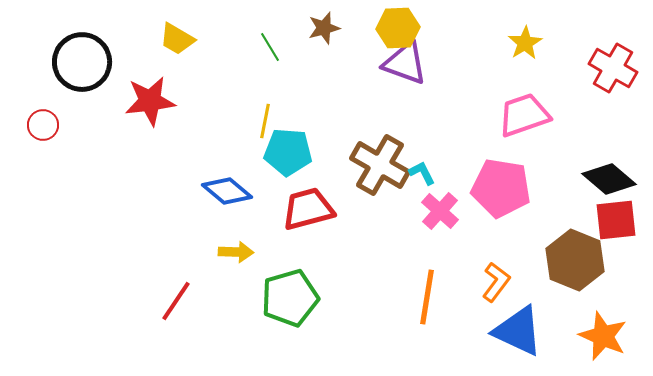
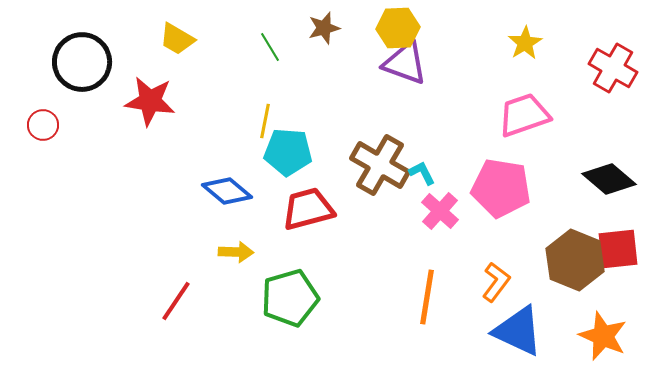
red star: rotated 15 degrees clockwise
red square: moved 2 px right, 29 px down
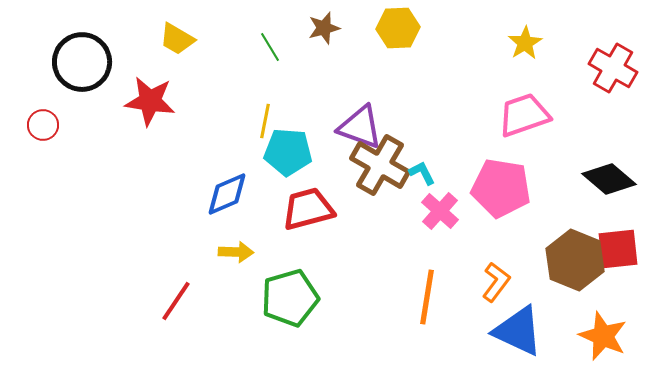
purple triangle: moved 45 px left, 64 px down
blue diamond: moved 3 px down; rotated 63 degrees counterclockwise
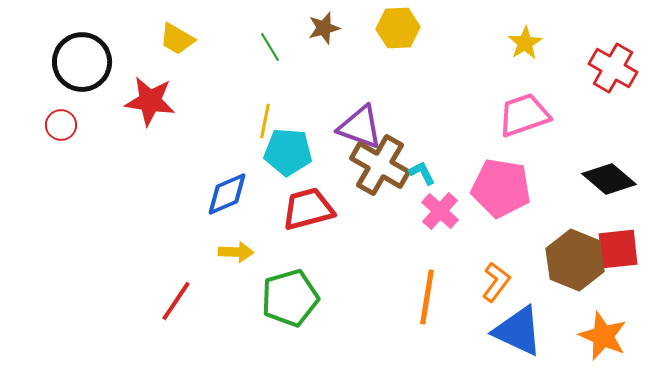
red circle: moved 18 px right
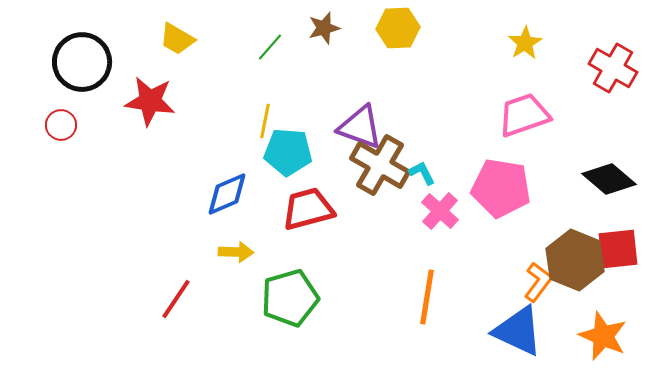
green line: rotated 72 degrees clockwise
orange L-shape: moved 42 px right
red line: moved 2 px up
